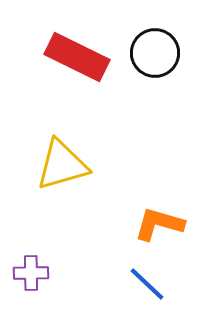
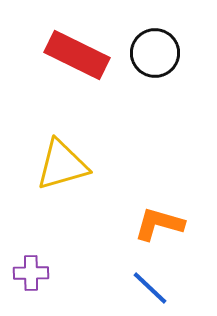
red rectangle: moved 2 px up
blue line: moved 3 px right, 4 px down
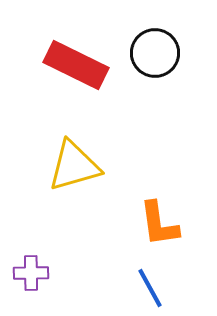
red rectangle: moved 1 px left, 10 px down
yellow triangle: moved 12 px right, 1 px down
orange L-shape: rotated 114 degrees counterclockwise
blue line: rotated 18 degrees clockwise
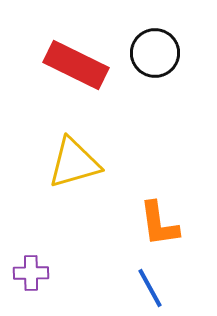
yellow triangle: moved 3 px up
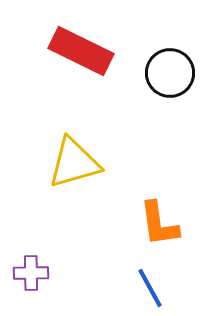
black circle: moved 15 px right, 20 px down
red rectangle: moved 5 px right, 14 px up
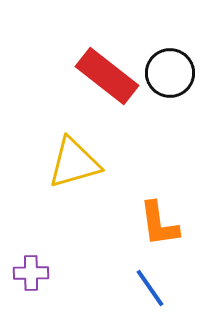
red rectangle: moved 26 px right, 25 px down; rotated 12 degrees clockwise
blue line: rotated 6 degrees counterclockwise
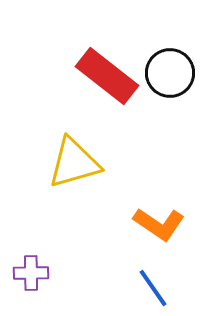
orange L-shape: rotated 48 degrees counterclockwise
blue line: moved 3 px right
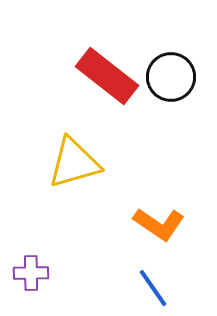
black circle: moved 1 px right, 4 px down
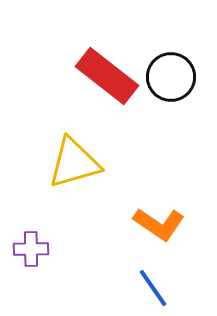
purple cross: moved 24 px up
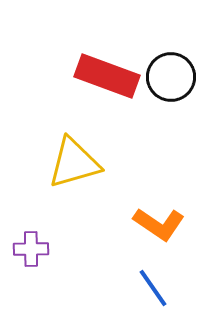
red rectangle: rotated 18 degrees counterclockwise
